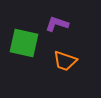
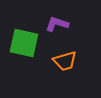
orange trapezoid: rotated 35 degrees counterclockwise
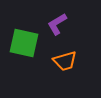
purple L-shape: rotated 50 degrees counterclockwise
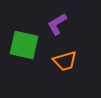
green square: moved 2 px down
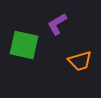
orange trapezoid: moved 15 px right
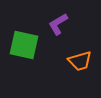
purple L-shape: moved 1 px right
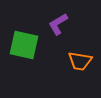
orange trapezoid: rotated 25 degrees clockwise
